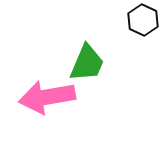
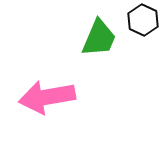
green trapezoid: moved 12 px right, 25 px up
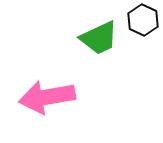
green trapezoid: rotated 42 degrees clockwise
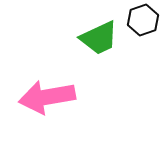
black hexagon: rotated 16 degrees clockwise
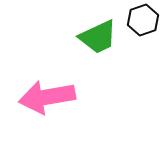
green trapezoid: moved 1 px left, 1 px up
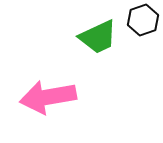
pink arrow: moved 1 px right
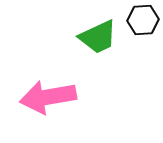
black hexagon: rotated 16 degrees clockwise
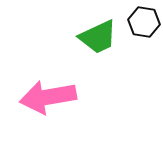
black hexagon: moved 1 px right, 2 px down; rotated 12 degrees clockwise
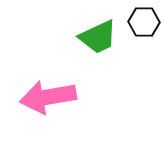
black hexagon: rotated 8 degrees counterclockwise
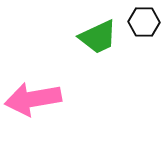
pink arrow: moved 15 px left, 2 px down
